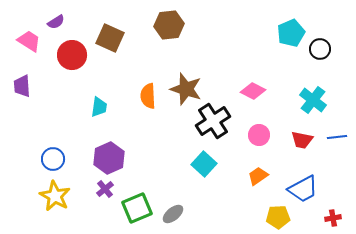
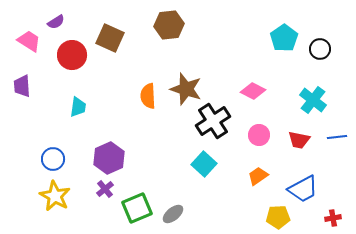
cyan pentagon: moved 7 px left, 5 px down; rotated 12 degrees counterclockwise
cyan trapezoid: moved 21 px left
red trapezoid: moved 3 px left
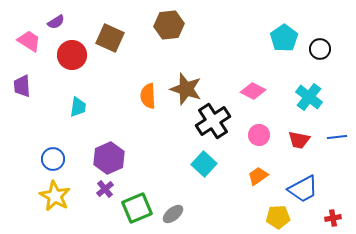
cyan cross: moved 4 px left, 3 px up
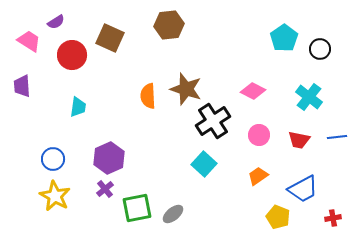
green square: rotated 12 degrees clockwise
yellow pentagon: rotated 25 degrees clockwise
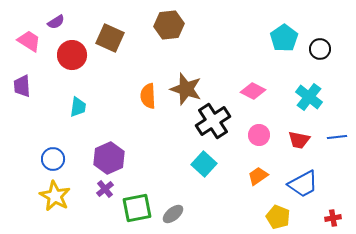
blue trapezoid: moved 5 px up
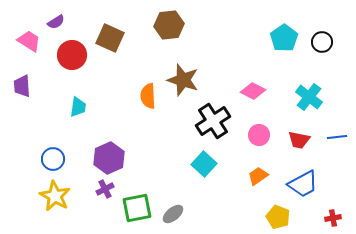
black circle: moved 2 px right, 7 px up
brown star: moved 3 px left, 9 px up
purple cross: rotated 12 degrees clockwise
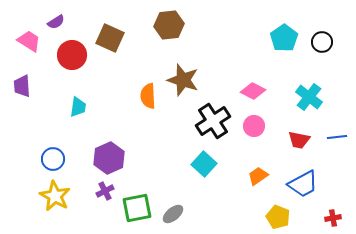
pink circle: moved 5 px left, 9 px up
purple cross: moved 2 px down
